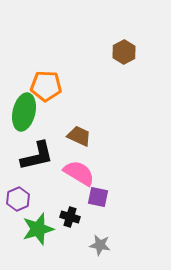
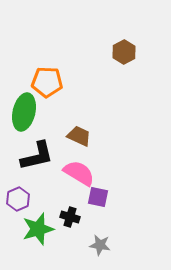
orange pentagon: moved 1 px right, 4 px up
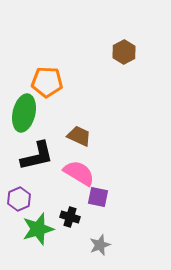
green ellipse: moved 1 px down
purple hexagon: moved 1 px right
gray star: rotated 30 degrees counterclockwise
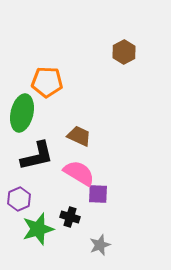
green ellipse: moved 2 px left
purple square: moved 3 px up; rotated 10 degrees counterclockwise
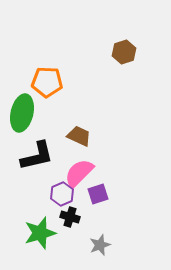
brown hexagon: rotated 10 degrees clockwise
pink semicircle: rotated 76 degrees counterclockwise
purple square: rotated 20 degrees counterclockwise
purple hexagon: moved 43 px right, 5 px up
green star: moved 2 px right, 4 px down
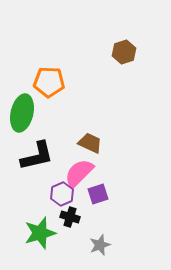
orange pentagon: moved 2 px right
brown trapezoid: moved 11 px right, 7 px down
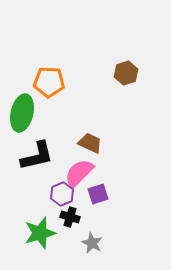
brown hexagon: moved 2 px right, 21 px down
gray star: moved 8 px left, 2 px up; rotated 25 degrees counterclockwise
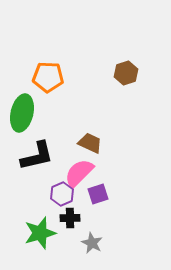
orange pentagon: moved 1 px left, 5 px up
black cross: moved 1 px down; rotated 18 degrees counterclockwise
